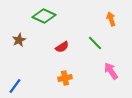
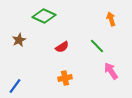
green line: moved 2 px right, 3 px down
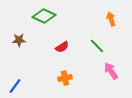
brown star: rotated 24 degrees clockwise
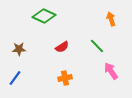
brown star: moved 9 px down
blue line: moved 8 px up
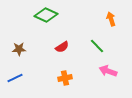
green diamond: moved 2 px right, 1 px up
pink arrow: moved 3 px left; rotated 36 degrees counterclockwise
blue line: rotated 28 degrees clockwise
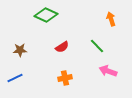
brown star: moved 1 px right, 1 px down
